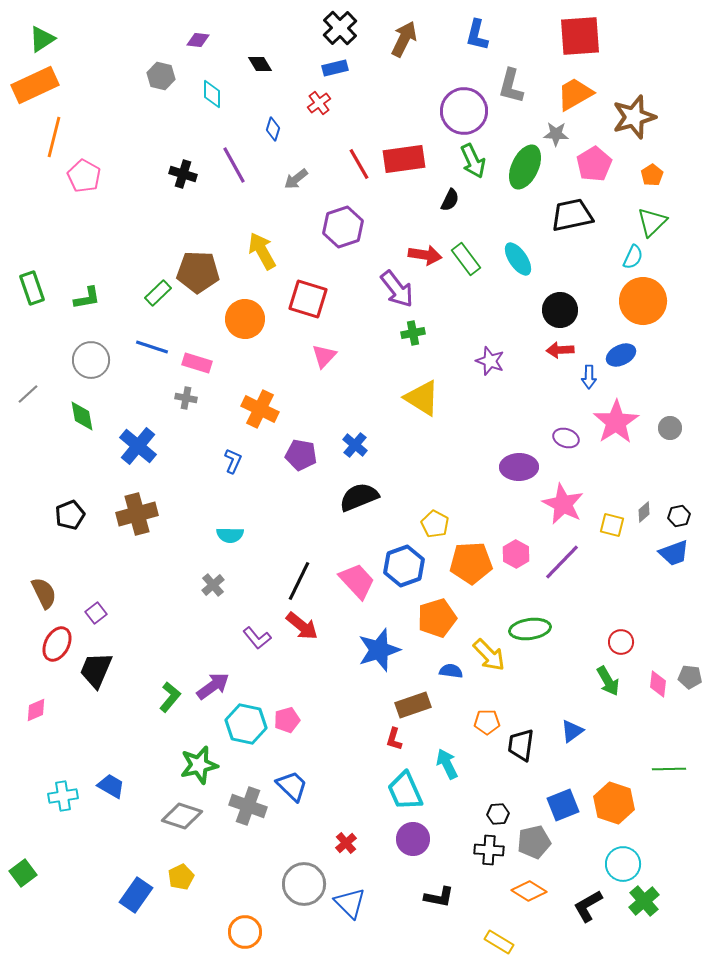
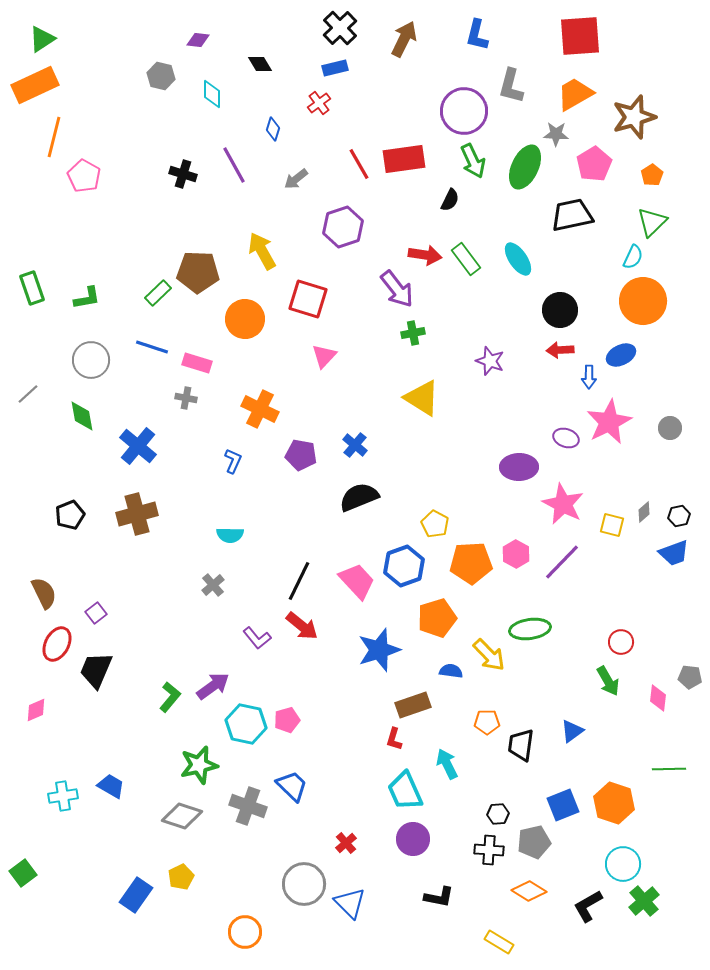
pink star at (616, 422): moved 7 px left; rotated 6 degrees clockwise
pink diamond at (658, 684): moved 14 px down
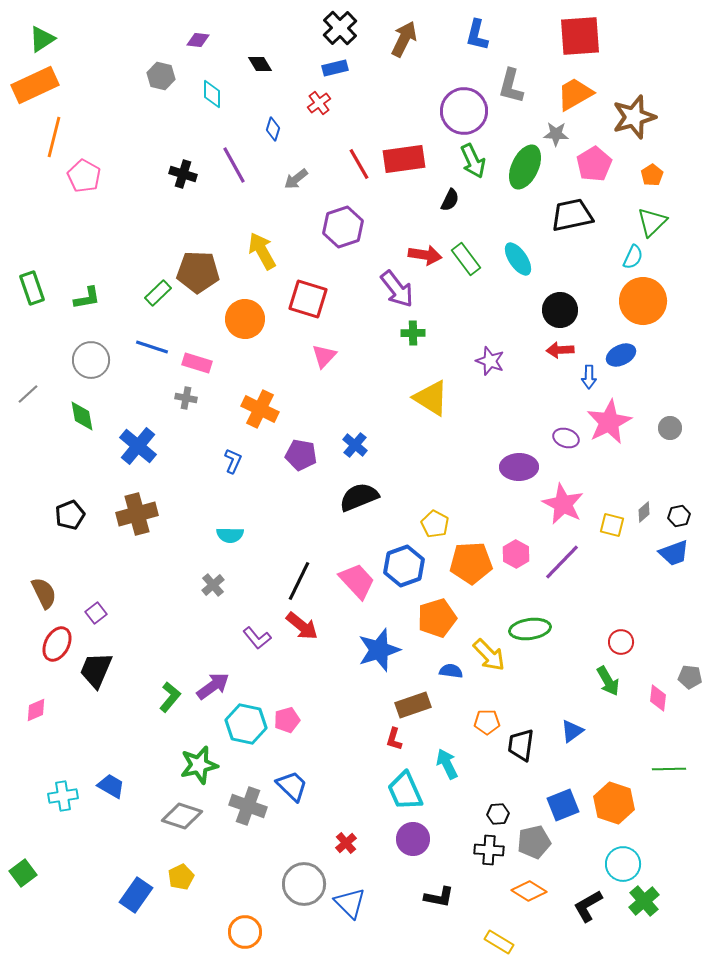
green cross at (413, 333): rotated 10 degrees clockwise
yellow triangle at (422, 398): moved 9 px right
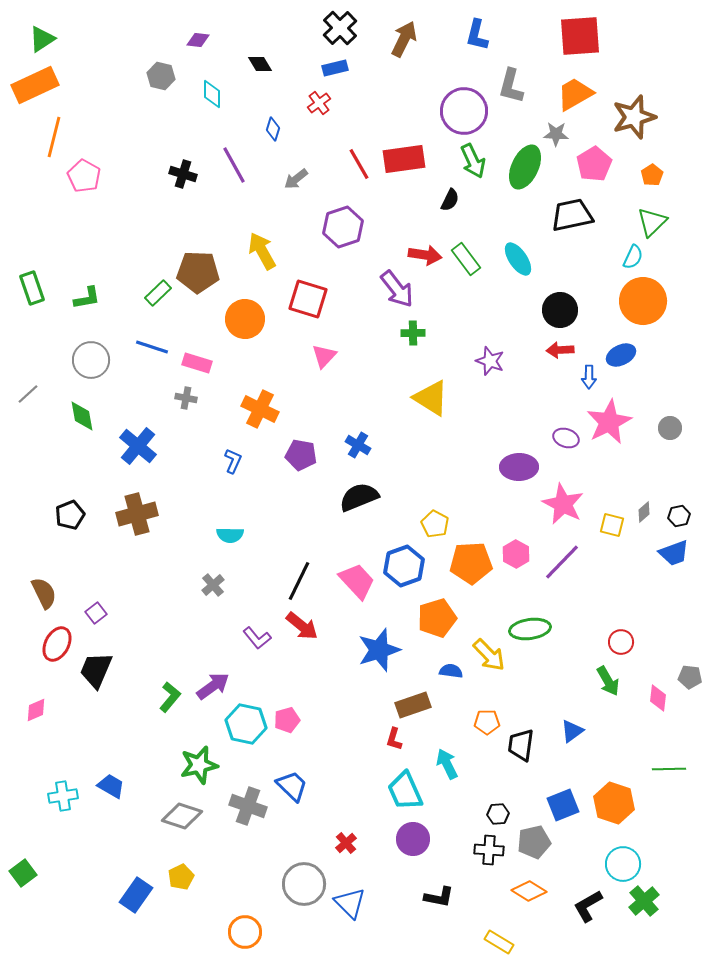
blue cross at (355, 445): moved 3 px right; rotated 10 degrees counterclockwise
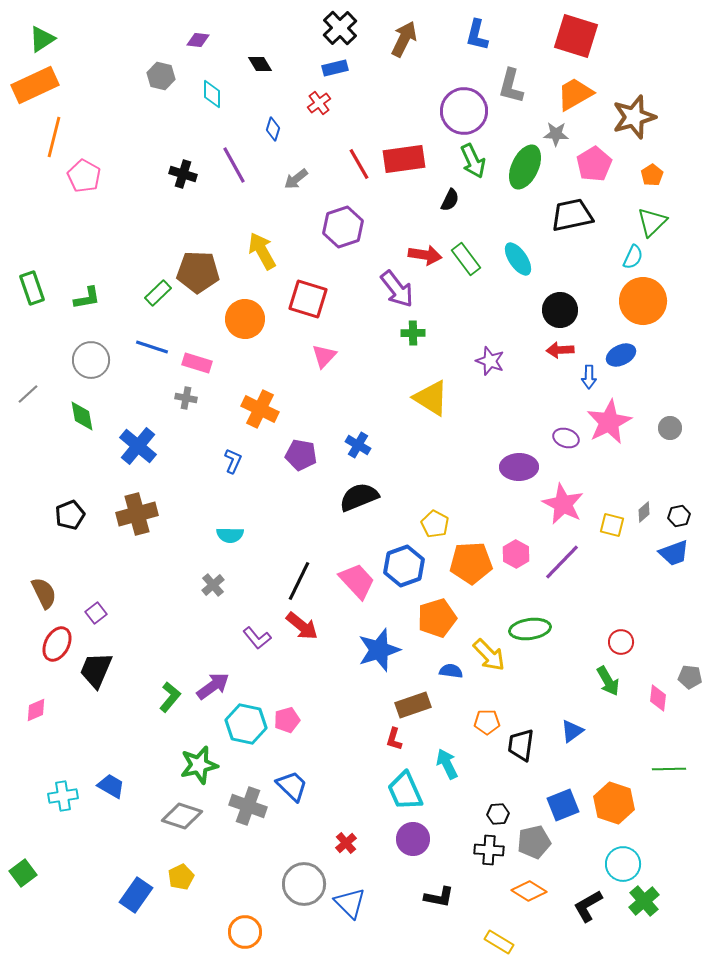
red square at (580, 36): moved 4 px left; rotated 21 degrees clockwise
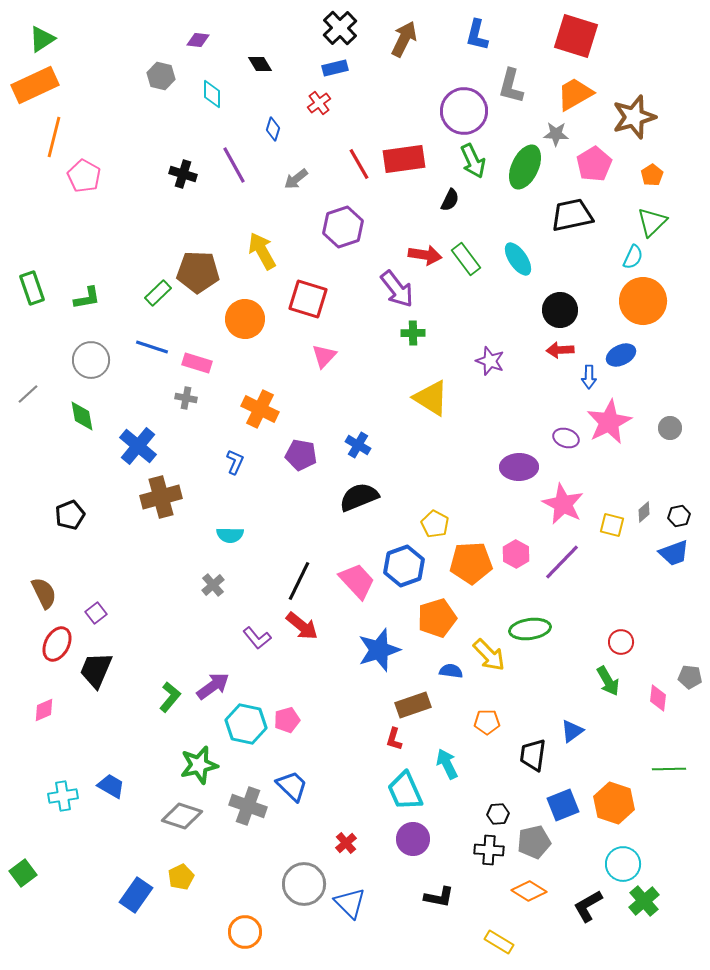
blue L-shape at (233, 461): moved 2 px right, 1 px down
brown cross at (137, 514): moved 24 px right, 17 px up
pink diamond at (36, 710): moved 8 px right
black trapezoid at (521, 745): moved 12 px right, 10 px down
